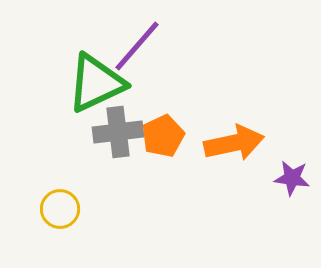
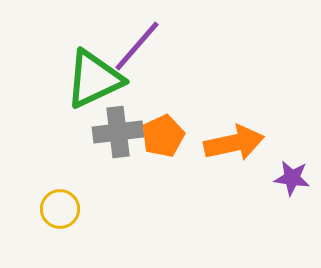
green triangle: moved 2 px left, 4 px up
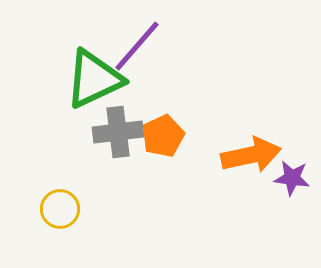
orange arrow: moved 17 px right, 12 px down
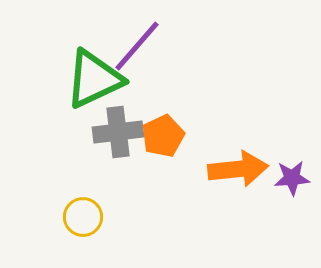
orange arrow: moved 13 px left, 14 px down; rotated 6 degrees clockwise
purple star: rotated 12 degrees counterclockwise
yellow circle: moved 23 px right, 8 px down
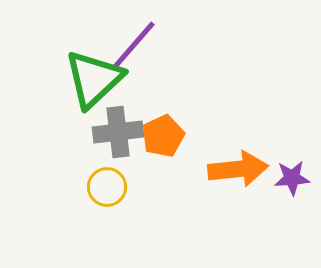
purple line: moved 4 px left
green triangle: rotated 18 degrees counterclockwise
yellow circle: moved 24 px right, 30 px up
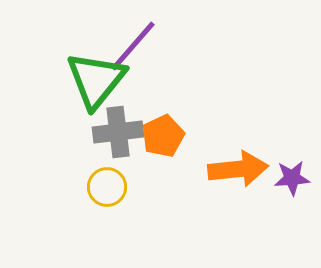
green triangle: moved 2 px right, 1 px down; rotated 8 degrees counterclockwise
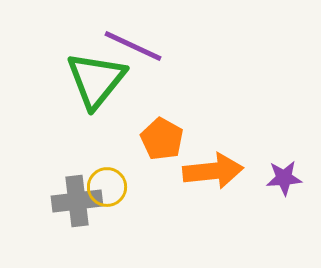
purple line: rotated 74 degrees clockwise
gray cross: moved 41 px left, 69 px down
orange pentagon: moved 1 px left, 3 px down; rotated 18 degrees counterclockwise
orange arrow: moved 25 px left, 2 px down
purple star: moved 8 px left
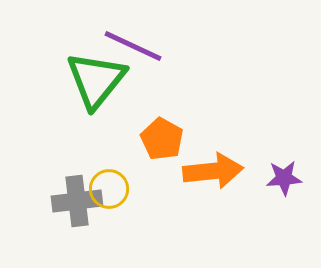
yellow circle: moved 2 px right, 2 px down
